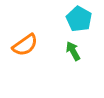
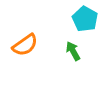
cyan pentagon: moved 6 px right
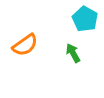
green arrow: moved 2 px down
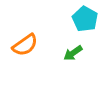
green arrow: rotated 96 degrees counterclockwise
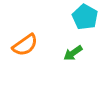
cyan pentagon: moved 2 px up
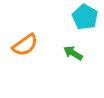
green arrow: rotated 66 degrees clockwise
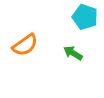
cyan pentagon: rotated 10 degrees counterclockwise
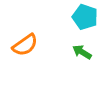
green arrow: moved 9 px right, 1 px up
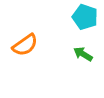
green arrow: moved 1 px right, 2 px down
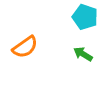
orange semicircle: moved 2 px down
